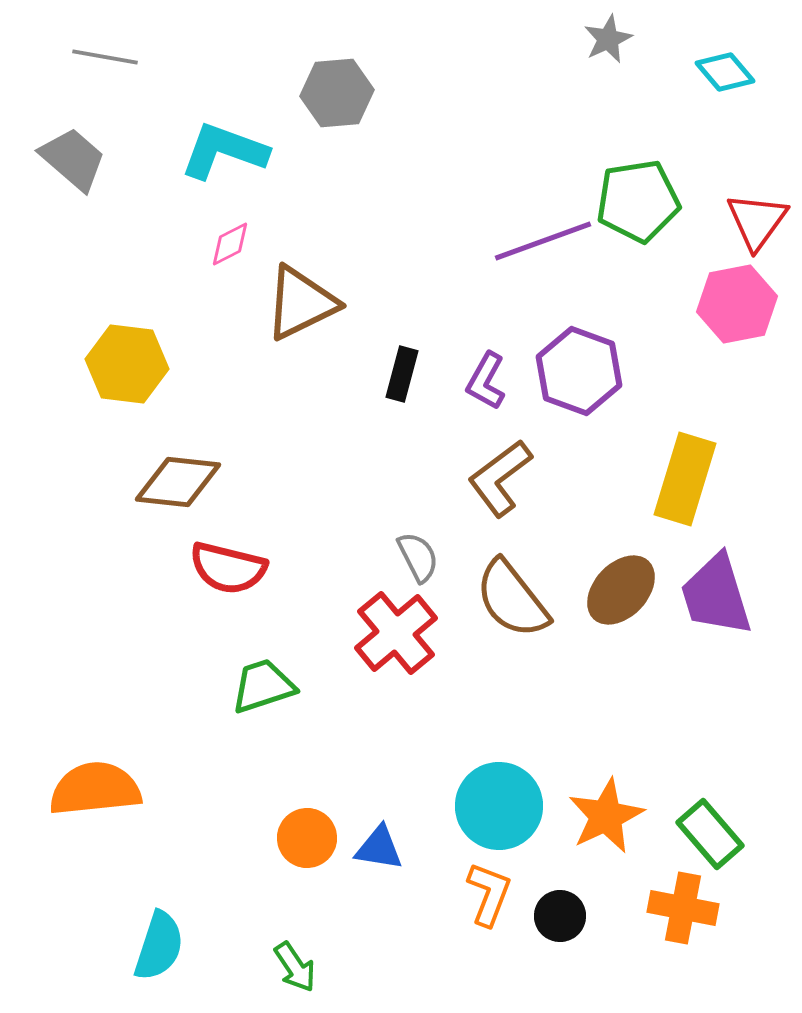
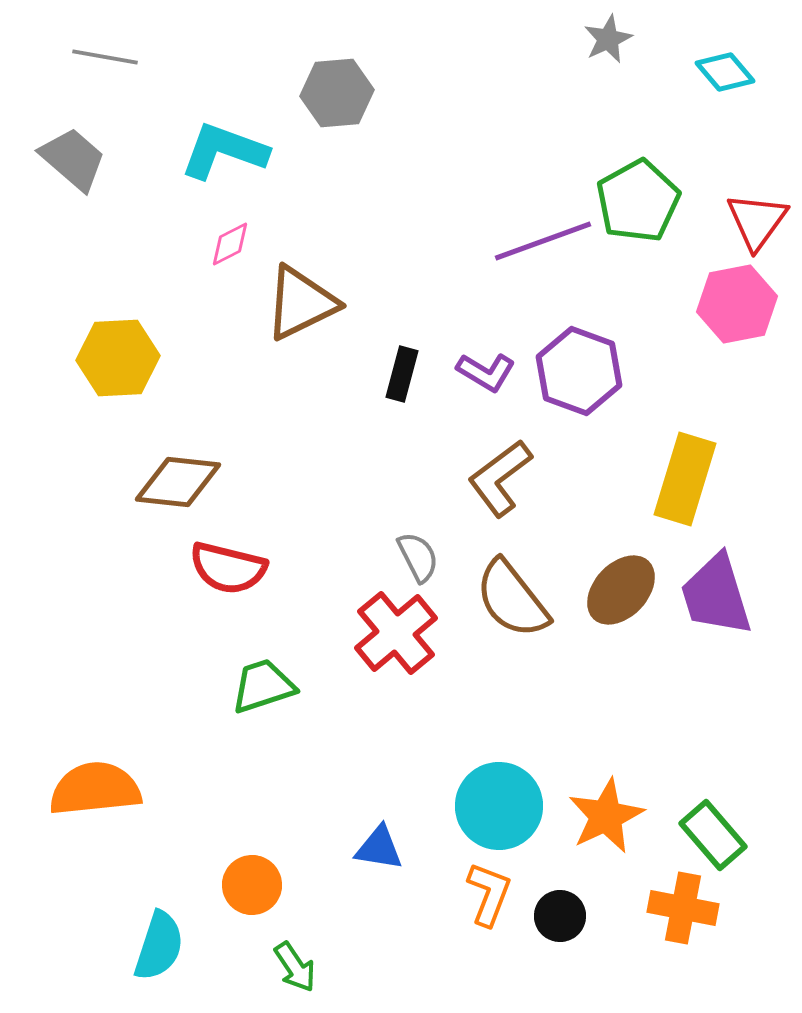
green pentagon: rotated 20 degrees counterclockwise
yellow hexagon: moved 9 px left, 6 px up; rotated 10 degrees counterclockwise
purple L-shape: moved 9 px up; rotated 88 degrees counterclockwise
green rectangle: moved 3 px right, 1 px down
orange circle: moved 55 px left, 47 px down
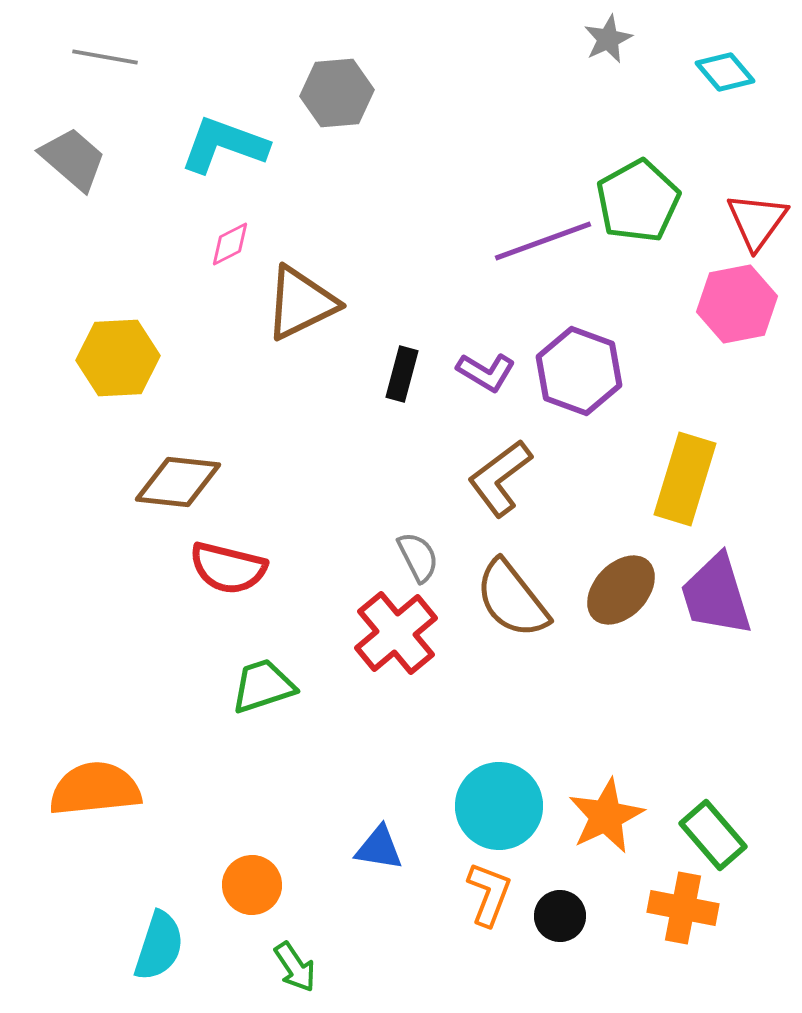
cyan L-shape: moved 6 px up
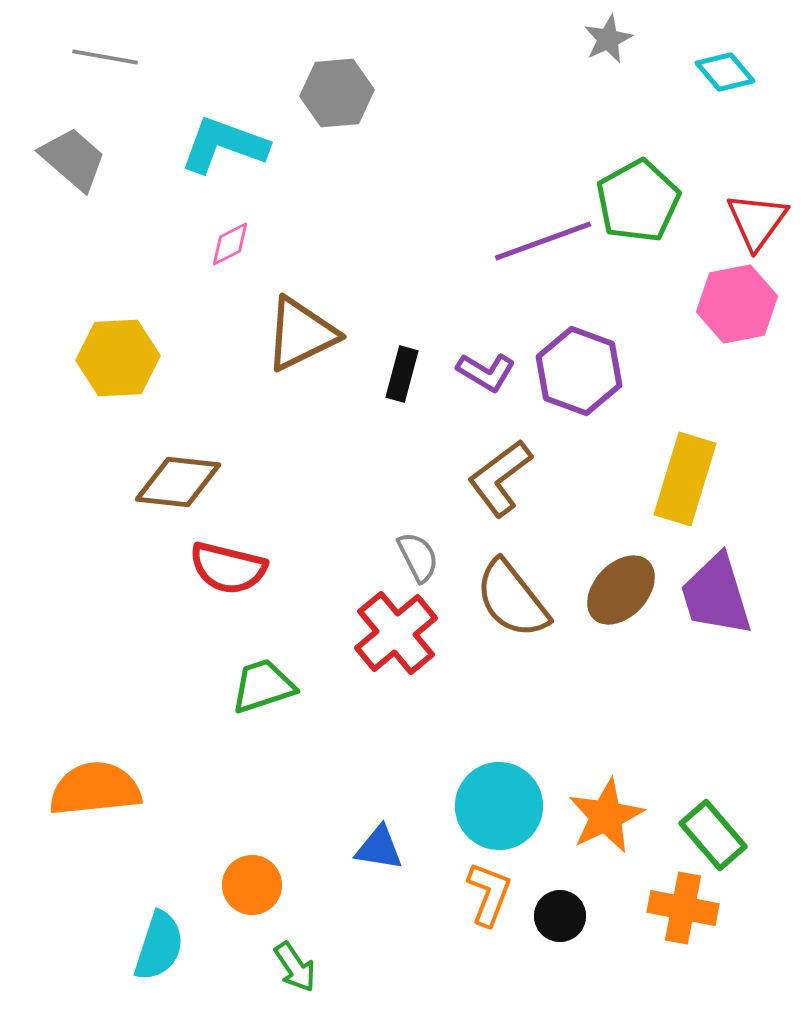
brown triangle: moved 31 px down
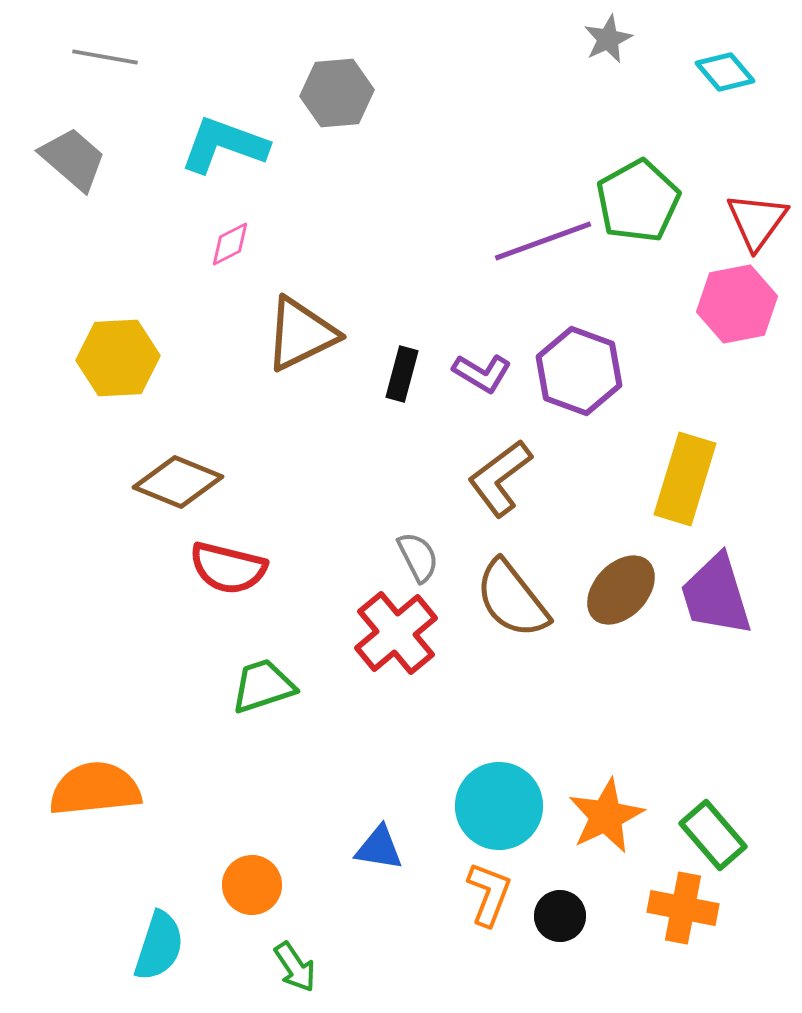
purple L-shape: moved 4 px left, 1 px down
brown diamond: rotated 16 degrees clockwise
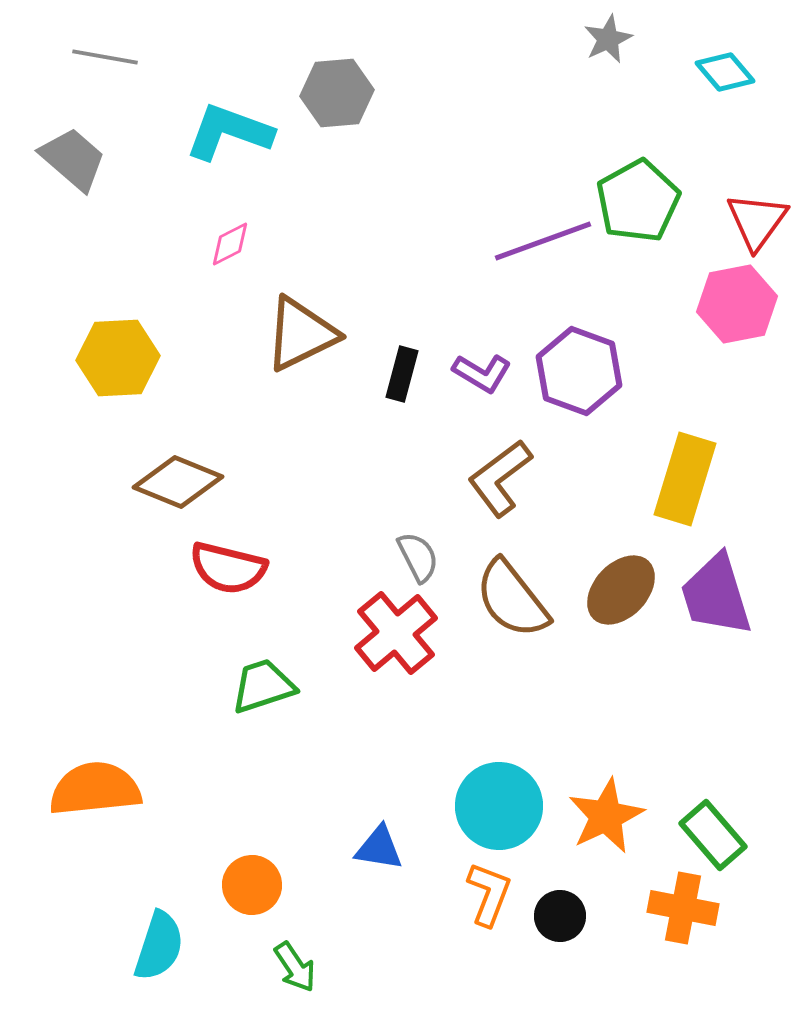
cyan L-shape: moved 5 px right, 13 px up
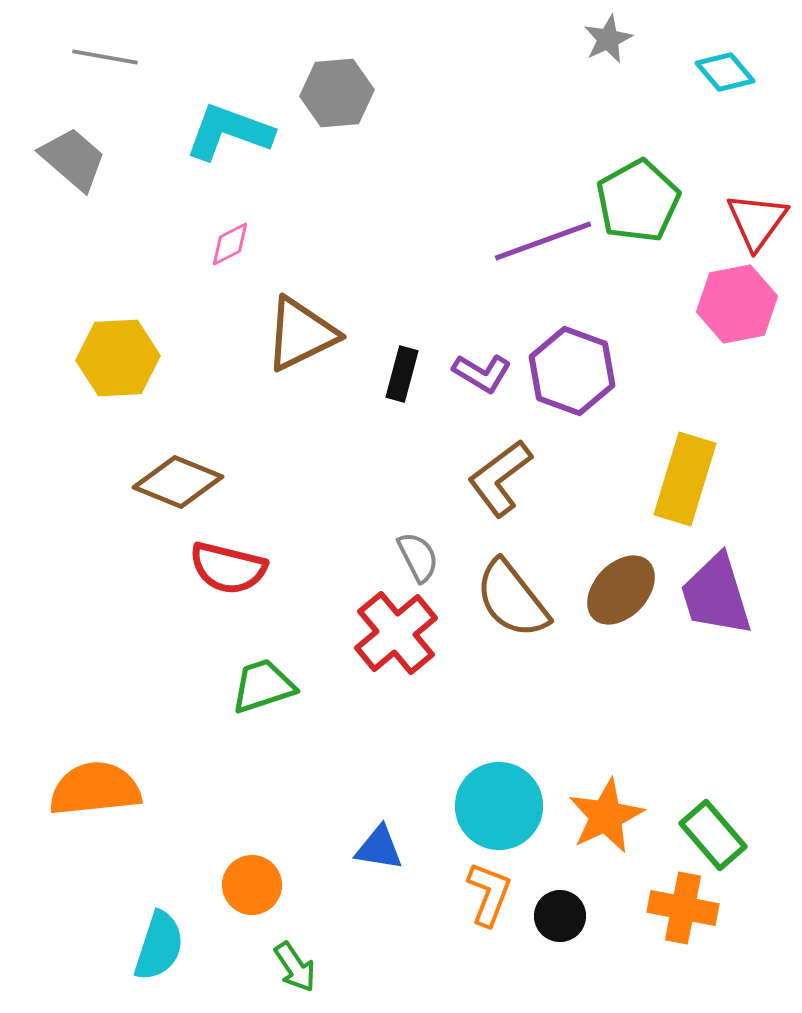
purple hexagon: moved 7 px left
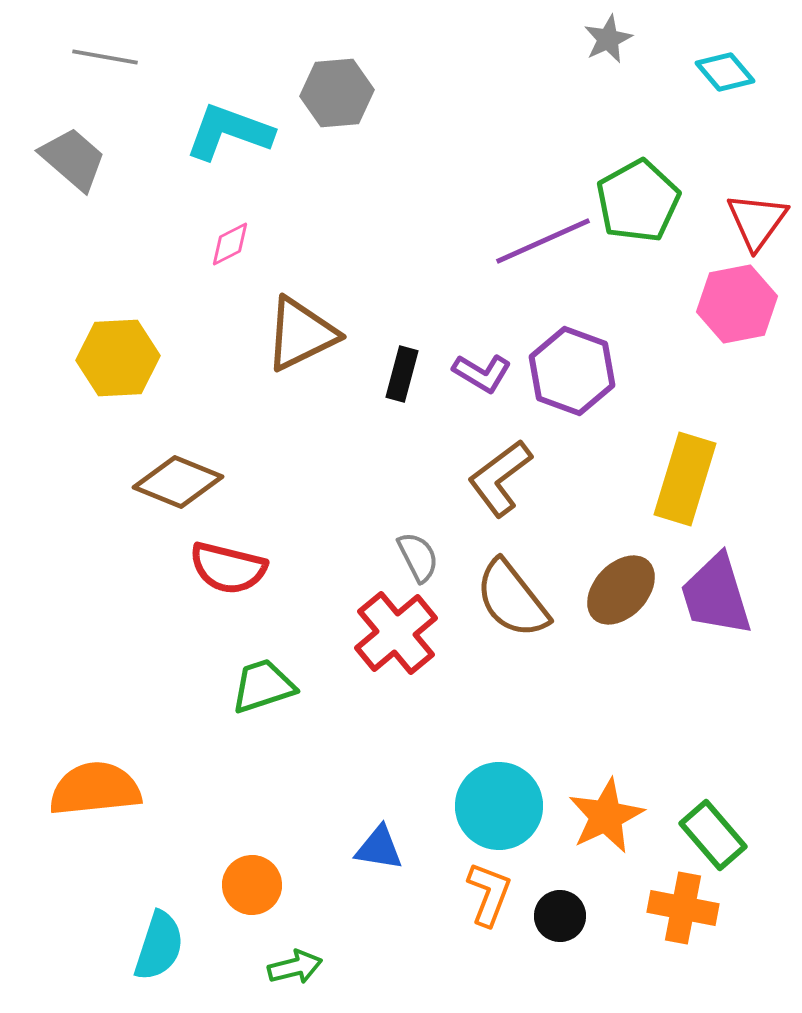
purple line: rotated 4 degrees counterclockwise
green arrow: rotated 70 degrees counterclockwise
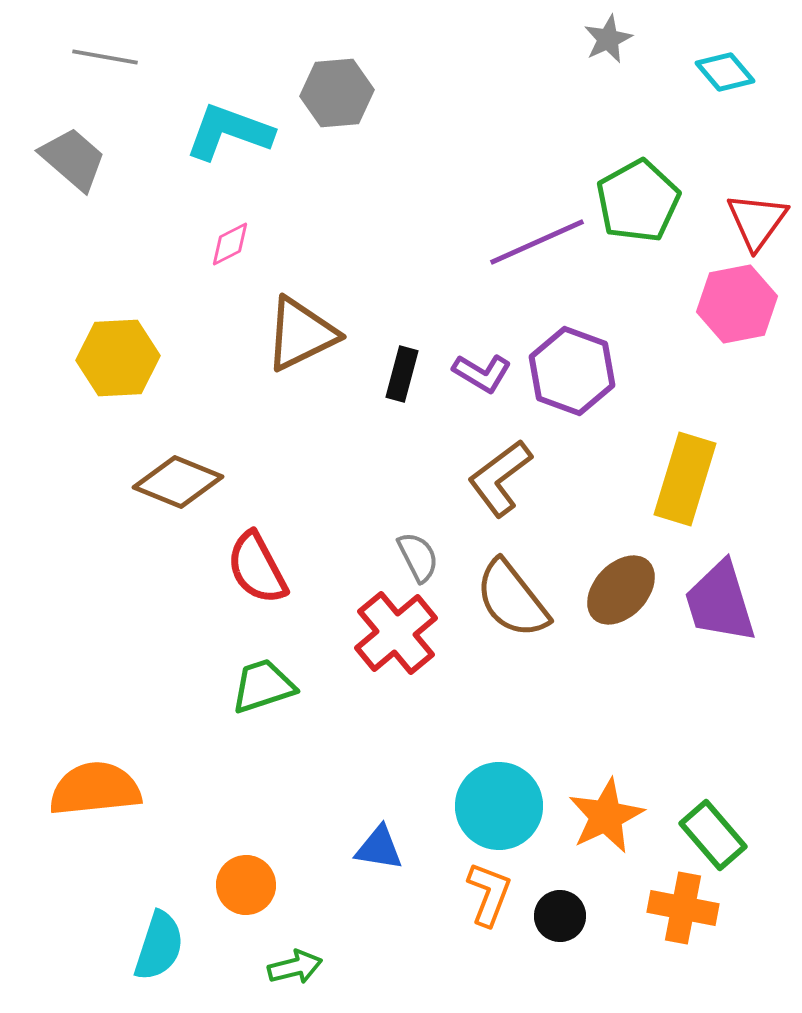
purple line: moved 6 px left, 1 px down
red semicircle: moved 29 px right; rotated 48 degrees clockwise
purple trapezoid: moved 4 px right, 7 px down
orange circle: moved 6 px left
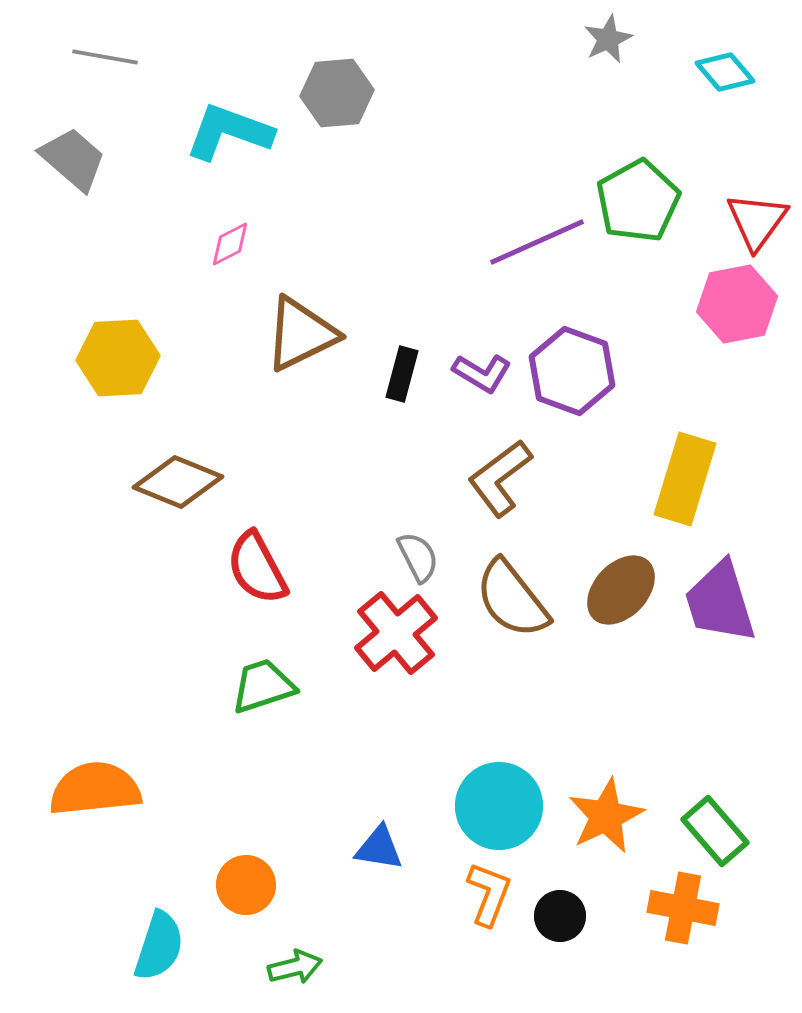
green rectangle: moved 2 px right, 4 px up
